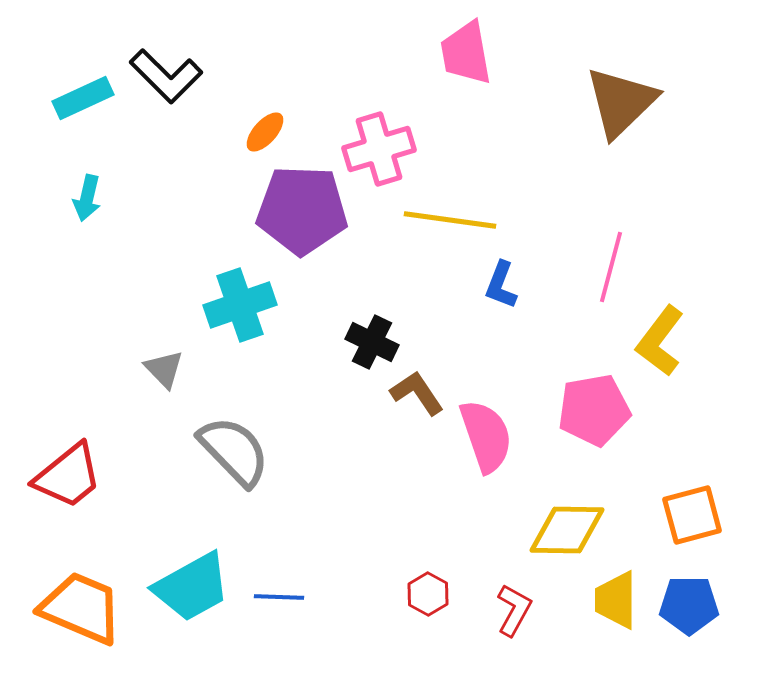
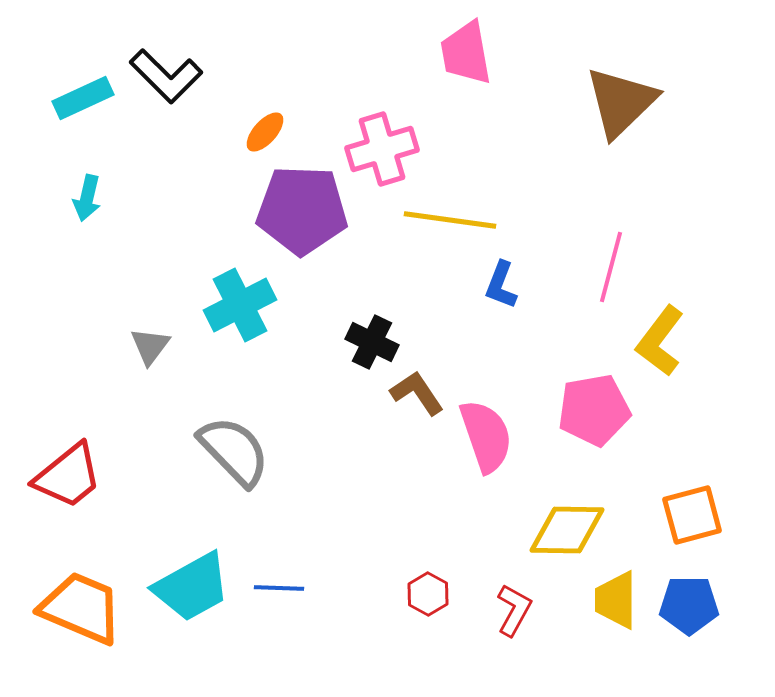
pink cross: moved 3 px right
cyan cross: rotated 8 degrees counterclockwise
gray triangle: moved 14 px left, 23 px up; rotated 21 degrees clockwise
blue line: moved 9 px up
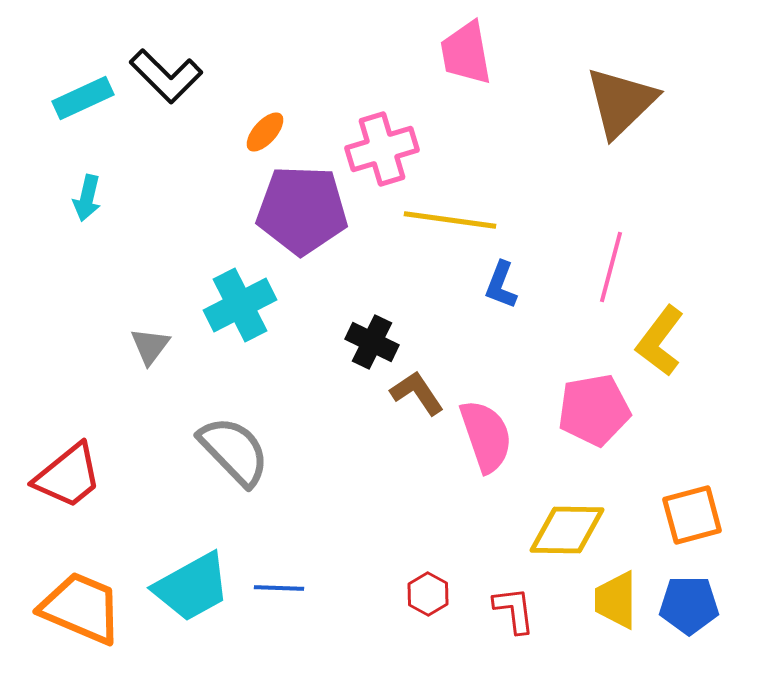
red L-shape: rotated 36 degrees counterclockwise
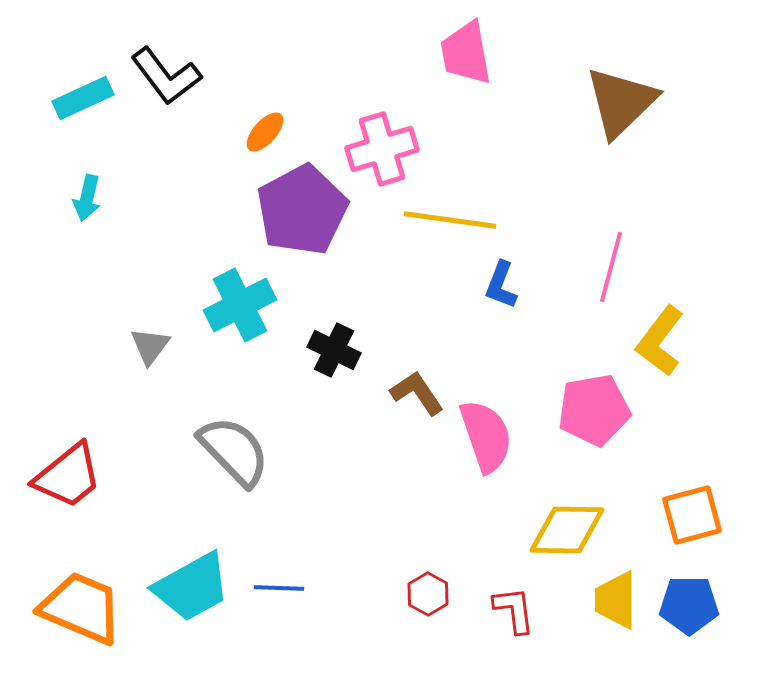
black L-shape: rotated 8 degrees clockwise
purple pentagon: rotated 30 degrees counterclockwise
black cross: moved 38 px left, 8 px down
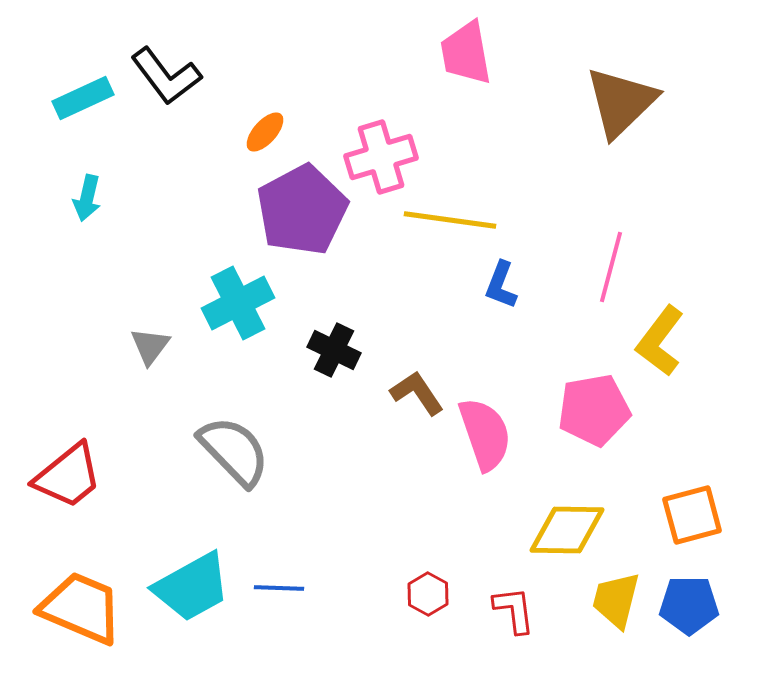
pink cross: moved 1 px left, 8 px down
cyan cross: moved 2 px left, 2 px up
pink semicircle: moved 1 px left, 2 px up
yellow trapezoid: rotated 14 degrees clockwise
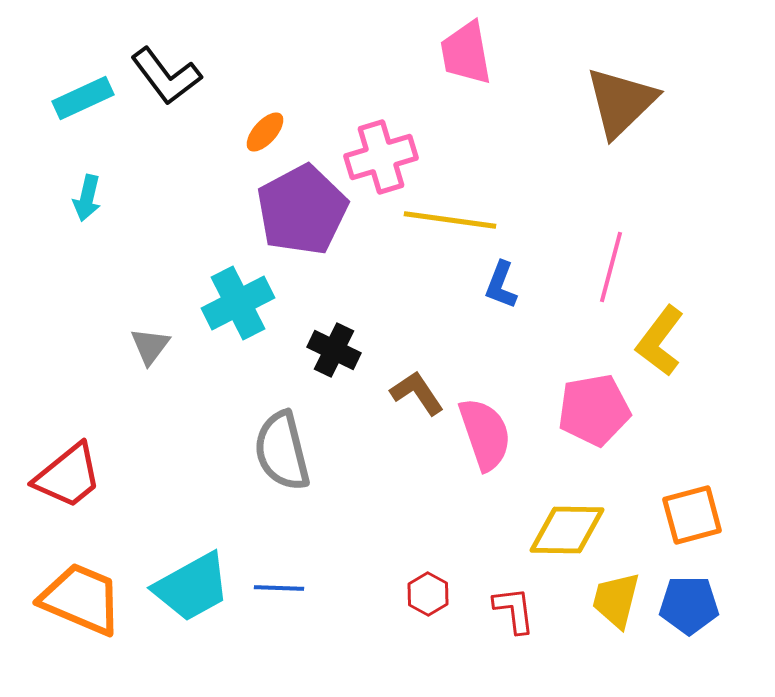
gray semicircle: moved 48 px right; rotated 150 degrees counterclockwise
orange trapezoid: moved 9 px up
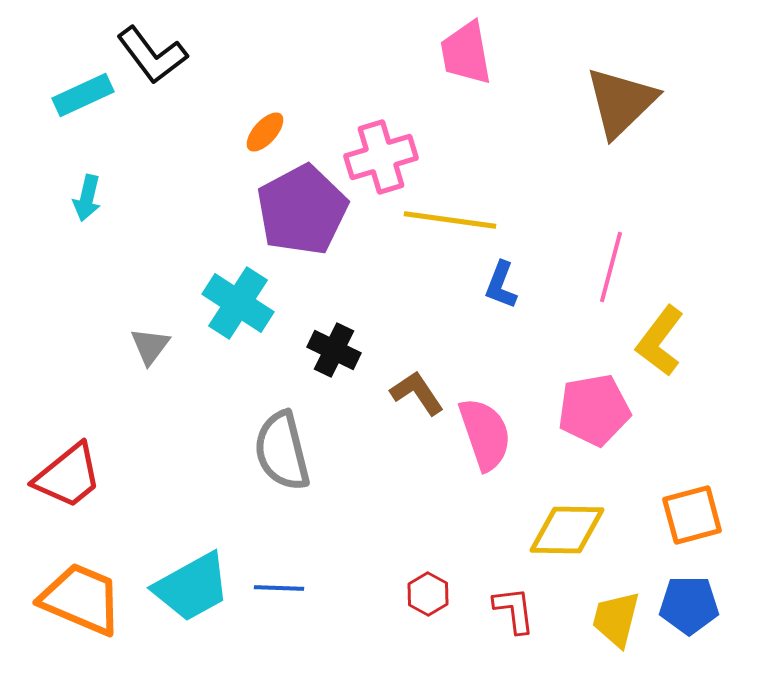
black L-shape: moved 14 px left, 21 px up
cyan rectangle: moved 3 px up
cyan cross: rotated 30 degrees counterclockwise
yellow trapezoid: moved 19 px down
